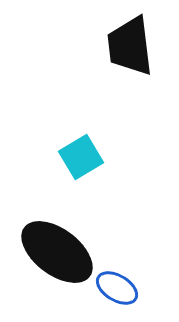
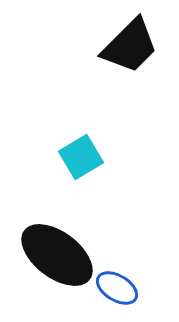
black trapezoid: rotated 128 degrees counterclockwise
black ellipse: moved 3 px down
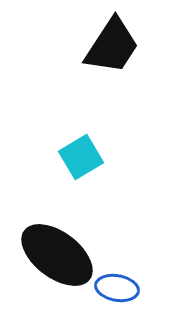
black trapezoid: moved 18 px left; rotated 12 degrees counterclockwise
blue ellipse: rotated 21 degrees counterclockwise
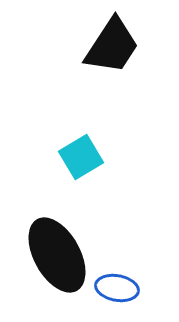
black ellipse: rotated 24 degrees clockwise
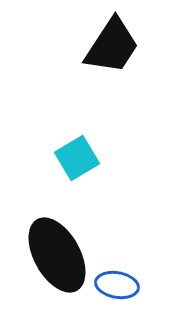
cyan square: moved 4 px left, 1 px down
blue ellipse: moved 3 px up
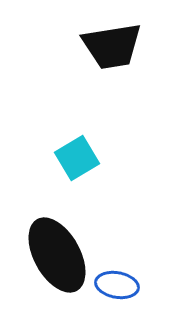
black trapezoid: rotated 48 degrees clockwise
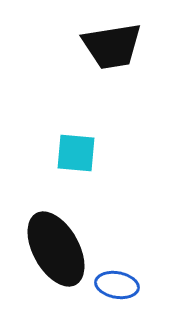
cyan square: moved 1 px left, 5 px up; rotated 36 degrees clockwise
black ellipse: moved 1 px left, 6 px up
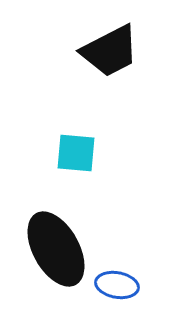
black trapezoid: moved 2 px left, 5 px down; rotated 18 degrees counterclockwise
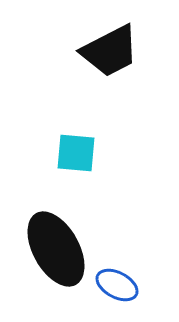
blue ellipse: rotated 18 degrees clockwise
